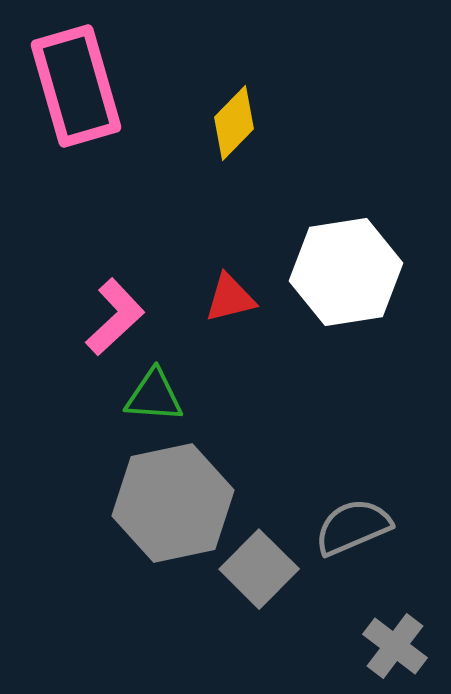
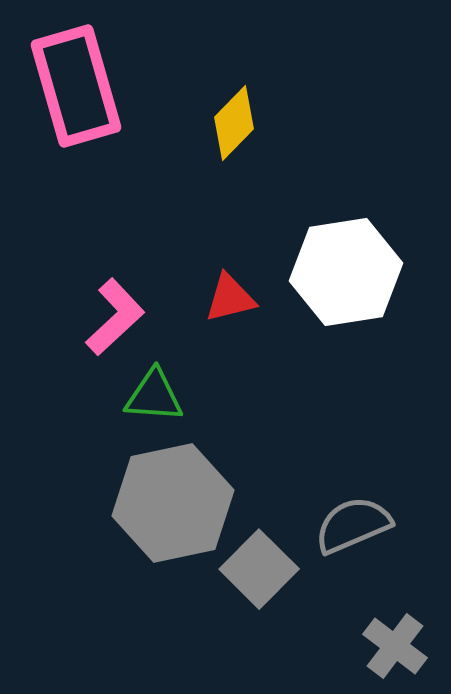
gray semicircle: moved 2 px up
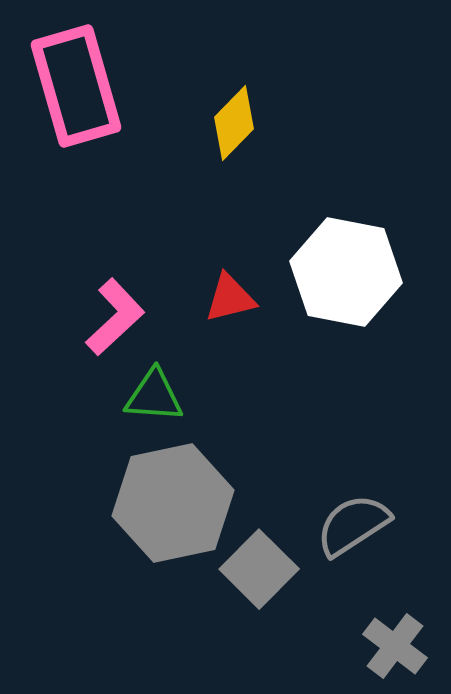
white hexagon: rotated 20 degrees clockwise
gray semicircle: rotated 10 degrees counterclockwise
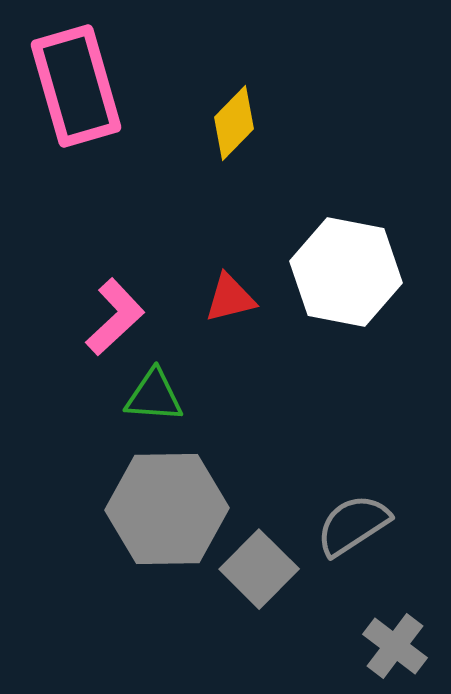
gray hexagon: moved 6 px left, 6 px down; rotated 11 degrees clockwise
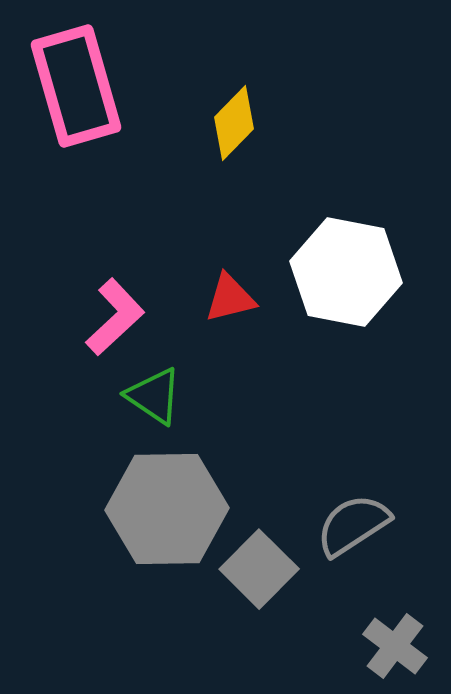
green triangle: rotated 30 degrees clockwise
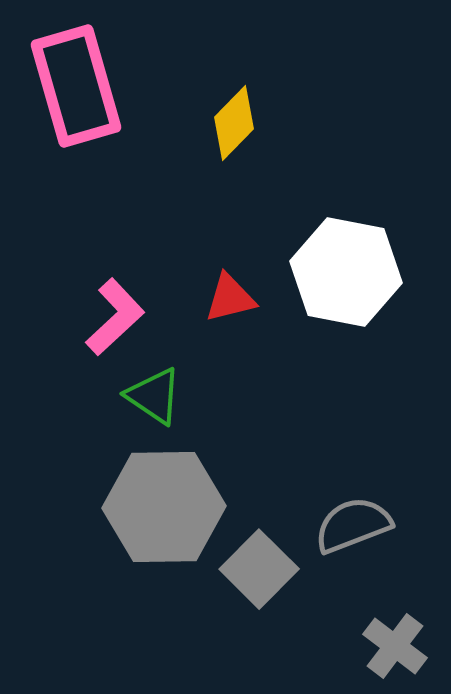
gray hexagon: moved 3 px left, 2 px up
gray semicircle: rotated 12 degrees clockwise
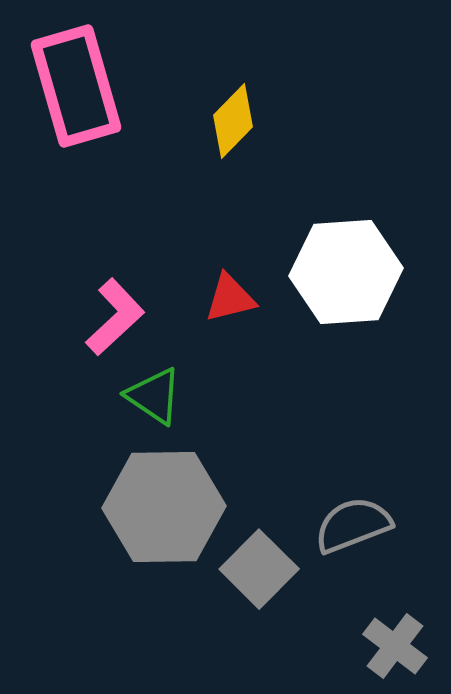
yellow diamond: moved 1 px left, 2 px up
white hexagon: rotated 15 degrees counterclockwise
